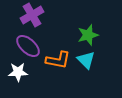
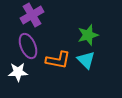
purple ellipse: rotated 25 degrees clockwise
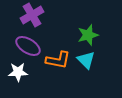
purple ellipse: rotated 35 degrees counterclockwise
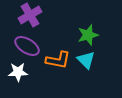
purple cross: moved 2 px left
purple ellipse: moved 1 px left
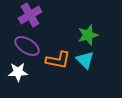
cyan triangle: moved 1 px left
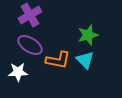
purple ellipse: moved 3 px right, 1 px up
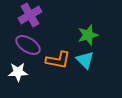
purple ellipse: moved 2 px left
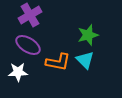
orange L-shape: moved 2 px down
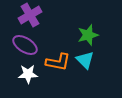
purple ellipse: moved 3 px left
white star: moved 10 px right, 2 px down
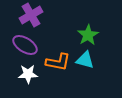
purple cross: moved 1 px right
green star: rotated 15 degrees counterclockwise
cyan triangle: rotated 30 degrees counterclockwise
